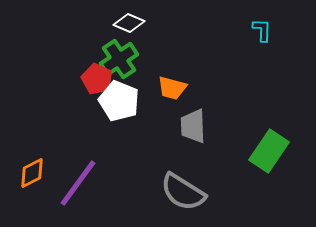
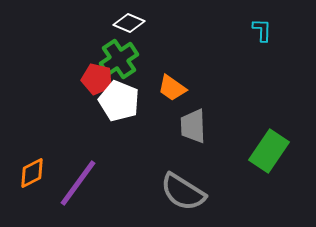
red pentagon: rotated 12 degrees counterclockwise
orange trapezoid: rotated 20 degrees clockwise
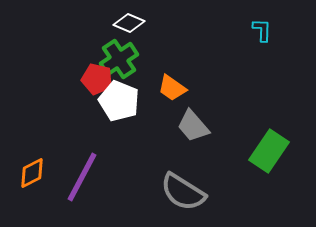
gray trapezoid: rotated 39 degrees counterclockwise
purple line: moved 4 px right, 6 px up; rotated 8 degrees counterclockwise
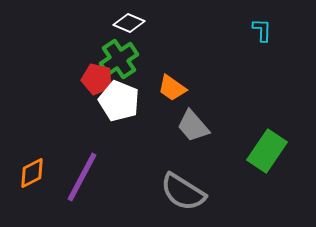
green rectangle: moved 2 px left
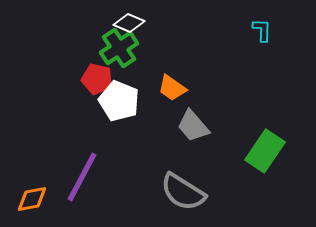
green cross: moved 11 px up
green rectangle: moved 2 px left
orange diamond: moved 26 px down; rotated 16 degrees clockwise
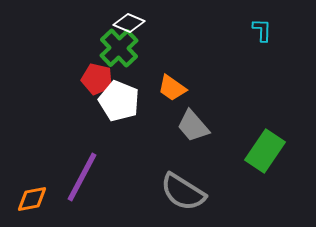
green cross: rotated 9 degrees counterclockwise
